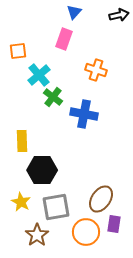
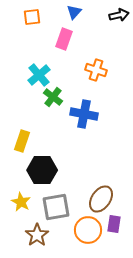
orange square: moved 14 px right, 34 px up
yellow rectangle: rotated 20 degrees clockwise
orange circle: moved 2 px right, 2 px up
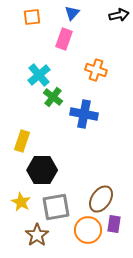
blue triangle: moved 2 px left, 1 px down
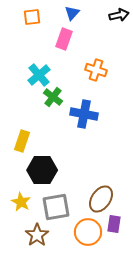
orange circle: moved 2 px down
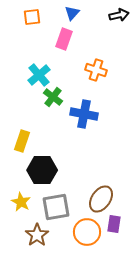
orange circle: moved 1 px left
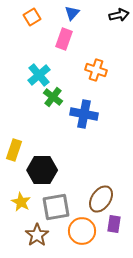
orange square: rotated 24 degrees counterclockwise
yellow rectangle: moved 8 px left, 9 px down
orange circle: moved 5 px left, 1 px up
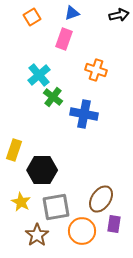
blue triangle: rotated 28 degrees clockwise
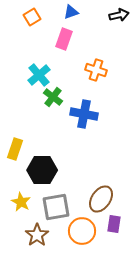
blue triangle: moved 1 px left, 1 px up
yellow rectangle: moved 1 px right, 1 px up
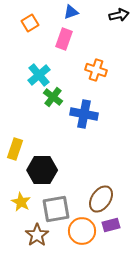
orange square: moved 2 px left, 6 px down
gray square: moved 2 px down
purple rectangle: moved 3 px left, 1 px down; rotated 66 degrees clockwise
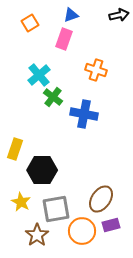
blue triangle: moved 3 px down
